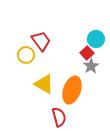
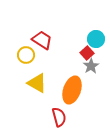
red trapezoid: moved 1 px right, 1 px up; rotated 20 degrees counterclockwise
yellow triangle: moved 7 px left, 1 px up
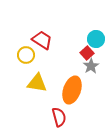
yellow triangle: rotated 20 degrees counterclockwise
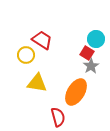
red square: rotated 16 degrees counterclockwise
orange ellipse: moved 4 px right, 2 px down; rotated 12 degrees clockwise
red semicircle: moved 1 px left
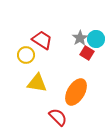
gray star: moved 11 px left, 28 px up
red semicircle: rotated 30 degrees counterclockwise
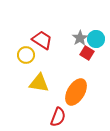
yellow triangle: moved 2 px right
red semicircle: rotated 66 degrees clockwise
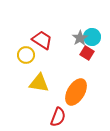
cyan circle: moved 4 px left, 2 px up
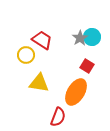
red square: moved 13 px down
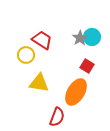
red semicircle: moved 1 px left
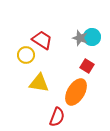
gray star: rotated 21 degrees counterclockwise
